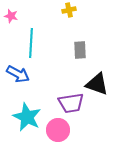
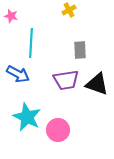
yellow cross: rotated 16 degrees counterclockwise
purple trapezoid: moved 5 px left, 23 px up
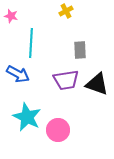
yellow cross: moved 3 px left, 1 px down
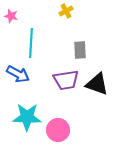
cyan star: rotated 24 degrees counterclockwise
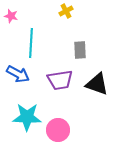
purple trapezoid: moved 6 px left
